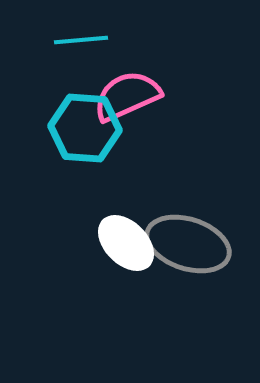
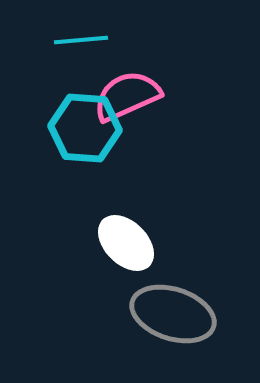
gray ellipse: moved 15 px left, 70 px down
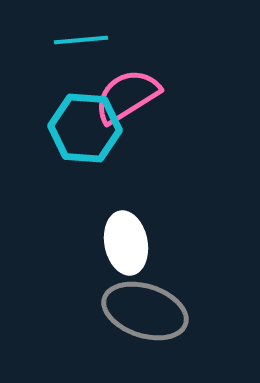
pink semicircle: rotated 8 degrees counterclockwise
white ellipse: rotated 34 degrees clockwise
gray ellipse: moved 28 px left, 3 px up
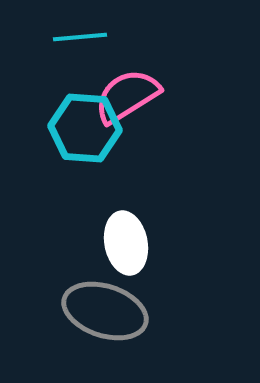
cyan line: moved 1 px left, 3 px up
gray ellipse: moved 40 px left
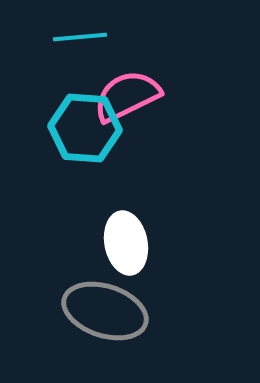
pink semicircle: rotated 6 degrees clockwise
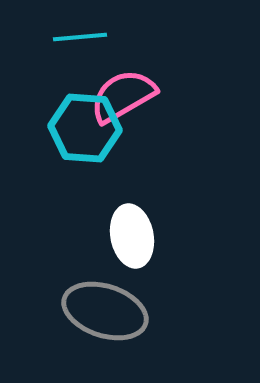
pink semicircle: moved 4 px left; rotated 4 degrees counterclockwise
white ellipse: moved 6 px right, 7 px up
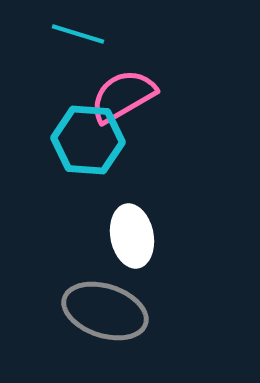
cyan line: moved 2 px left, 3 px up; rotated 22 degrees clockwise
cyan hexagon: moved 3 px right, 12 px down
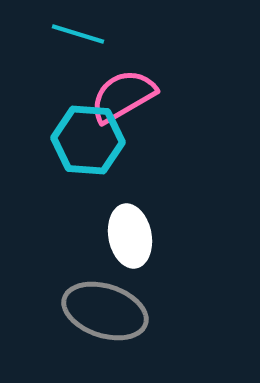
white ellipse: moved 2 px left
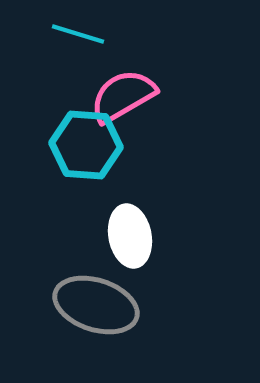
cyan hexagon: moved 2 px left, 5 px down
gray ellipse: moved 9 px left, 6 px up
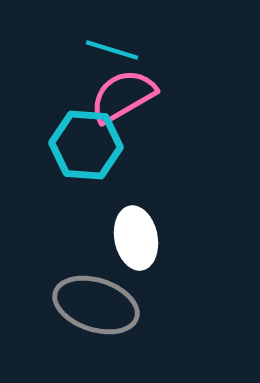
cyan line: moved 34 px right, 16 px down
white ellipse: moved 6 px right, 2 px down
